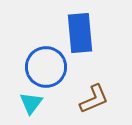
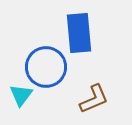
blue rectangle: moved 1 px left
cyan triangle: moved 10 px left, 8 px up
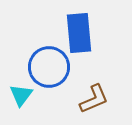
blue circle: moved 3 px right
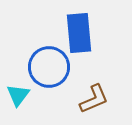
cyan triangle: moved 3 px left
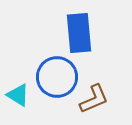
blue circle: moved 8 px right, 10 px down
cyan triangle: rotated 35 degrees counterclockwise
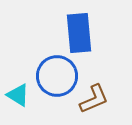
blue circle: moved 1 px up
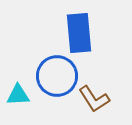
cyan triangle: rotated 35 degrees counterclockwise
brown L-shape: rotated 80 degrees clockwise
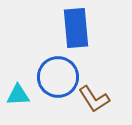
blue rectangle: moved 3 px left, 5 px up
blue circle: moved 1 px right, 1 px down
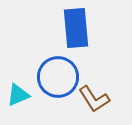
cyan triangle: rotated 20 degrees counterclockwise
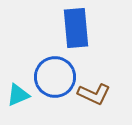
blue circle: moved 3 px left
brown L-shape: moved 5 px up; rotated 32 degrees counterclockwise
